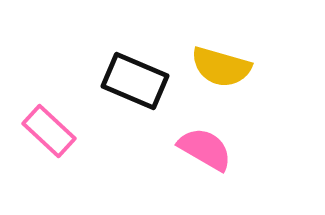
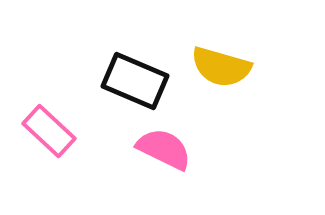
pink semicircle: moved 41 px left; rotated 4 degrees counterclockwise
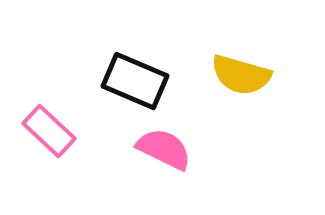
yellow semicircle: moved 20 px right, 8 px down
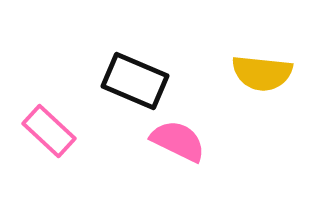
yellow semicircle: moved 21 px right, 2 px up; rotated 10 degrees counterclockwise
pink semicircle: moved 14 px right, 8 px up
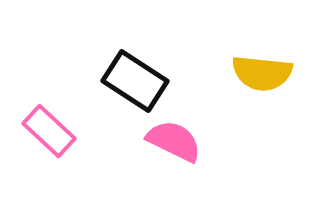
black rectangle: rotated 10 degrees clockwise
pink semicircle: moved 4 px left
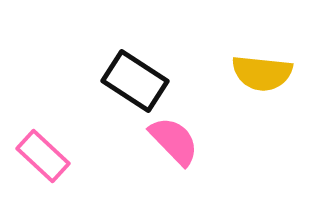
pink rectangle: moved 6 px left, 25 px down
pink semicircle: rotated 20 degrees clockwise
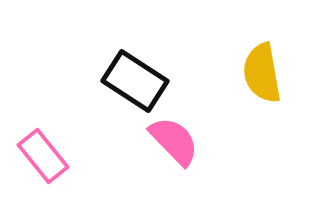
yellow semicircle: rotated 74 degrees clockwise
pink rectangle: rotated 8 degrees clockwise
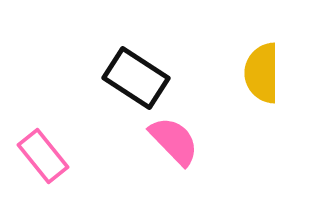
yellow semicircle: rotated 10 degrees clockwise
black rectangle: moved 1 px right, 3 px up
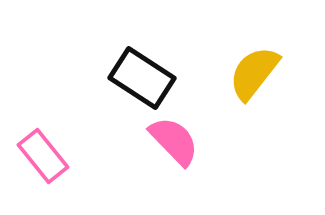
yellow semicircle: moved 8 px left; rotated 38 degrees clockwise
black rectangle: moved 6 px right
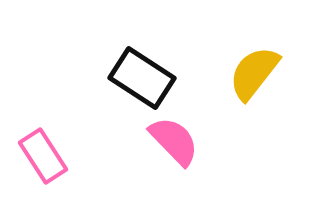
pink rectangle: rotated 6 degrees clockwise
